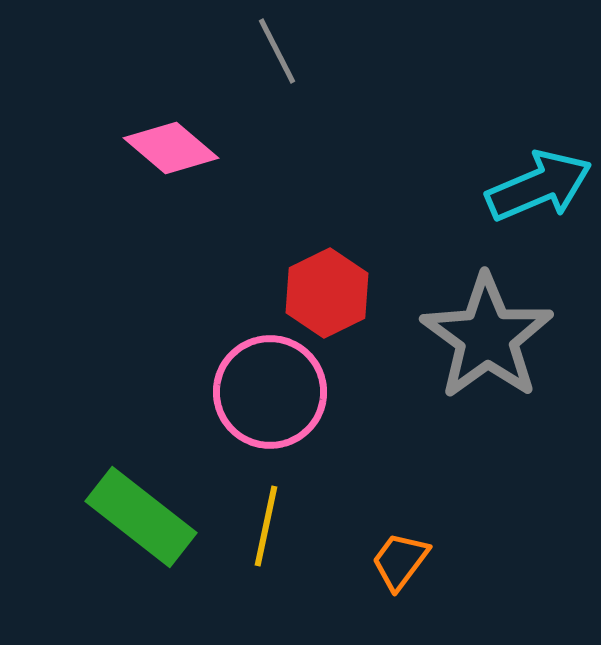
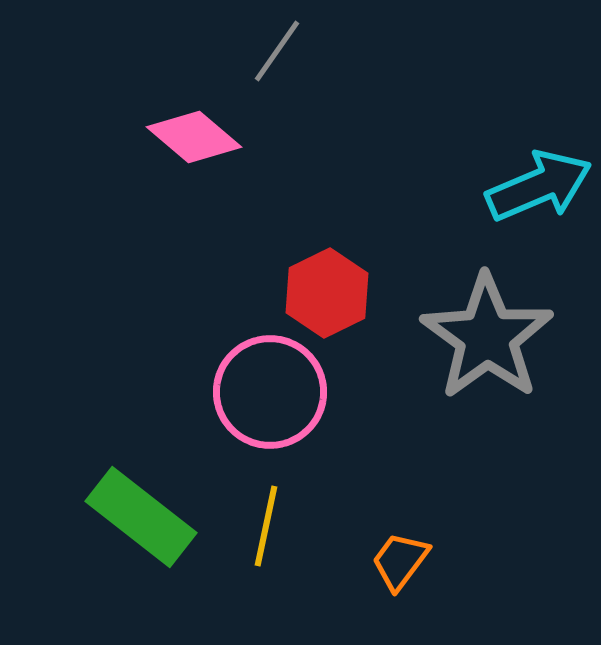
gray line: rotated 62 degrees clockwise
pink diamond: moved 23 px right, 11 px up
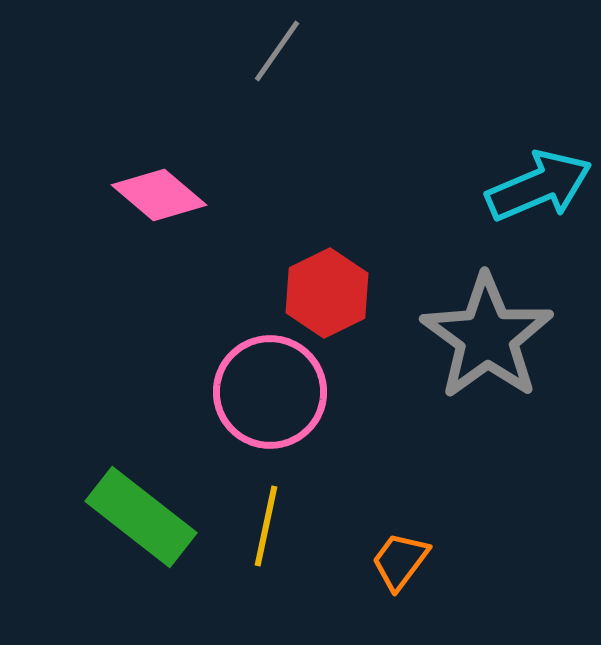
pink diamond: moved 35 px left, 58 px down
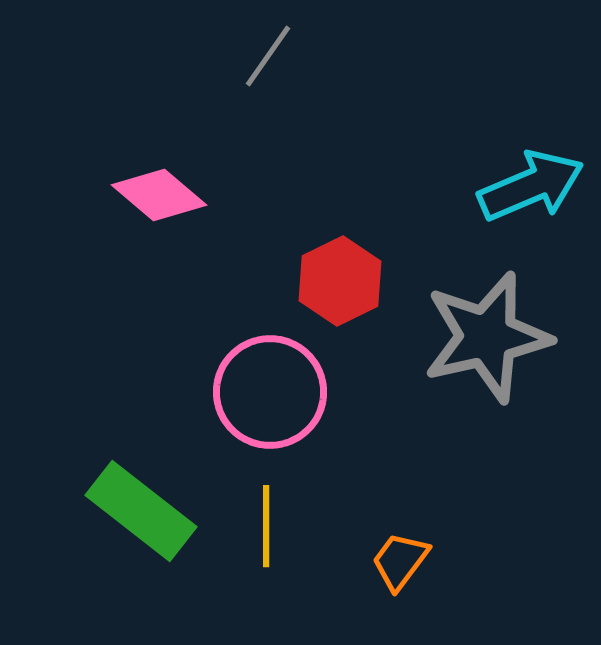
gray line: moved 9 px left, 5 px down
cyan arrow: moved 8 px left
red hexagon: moved 13 px right, 12 px up
gray star: rotated 23 degrees clockwise
green rectangle: moved 6 px up
yellow line: rotated 12 degrees counterclockwise
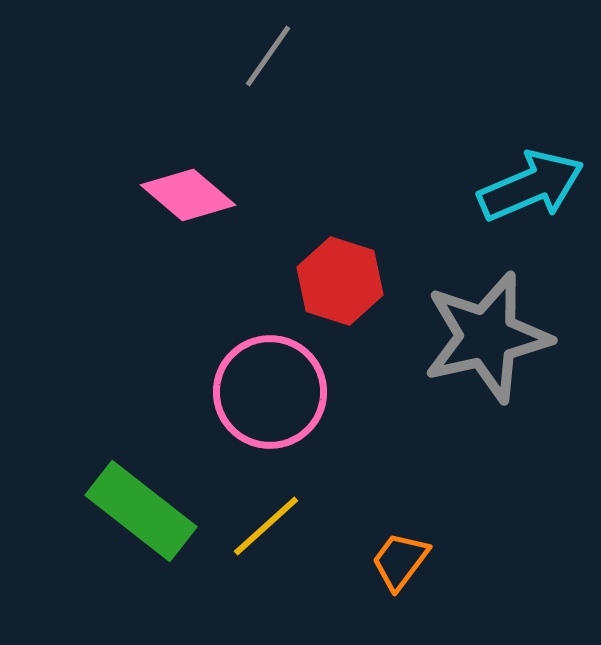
pink diamond: moved 29 px right
red hexagon: rotated 16 degrees counterclockwise
yellow line: rotated 48 degrees clockwise
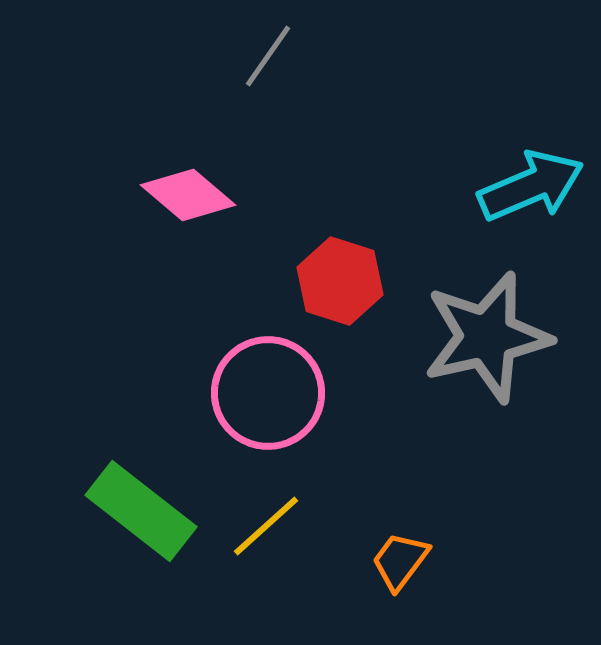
pink circle: moved 2 px left, 1 px down
